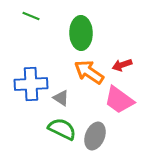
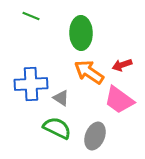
green semicircle: moved 5 px left, 1 px up
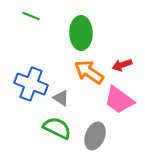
blue cross: rotated 24 degrees clockwise
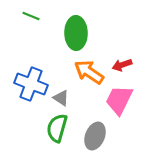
green ellipse: moved 5 px left
pink trapezoid: rotated 80 degrees clockwise
green semicircle: rotated 100 degrees counterclockwise
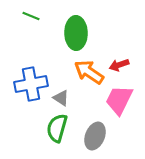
red arrow: moved 3 px left
blue cross: rotated 32 degrees counterclockwise
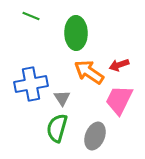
gray triangle: moved 1 px right; rotated 24 degrees clockwise
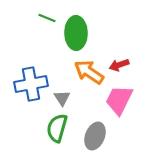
green line: moved 16 px right, 2 px down
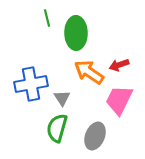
green line: rotated 54 degrees clockwise
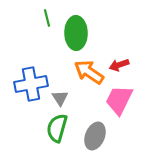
gray triangle: moved 2 px left
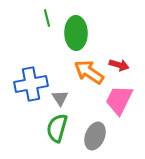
red arrow: rotated 144 degrees counterclockwise
